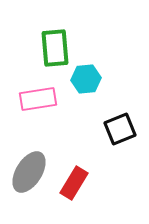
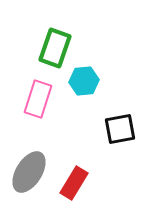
green rectangle: rotated 24 degrees clockwise
cyan hexagon: moved 2 px left, 2 px down
pink rectangle: rotated 63 degrees counterclockwise
black square: rotated 12 degrees clockwise
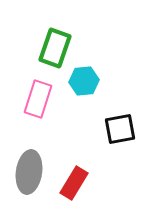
gray ellipse: rotated 24 degrees counterclockwise
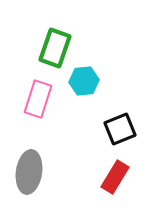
black square: rotated 12 degrees counterclockwise
red rectangle: moved 41 px right, 6 px up
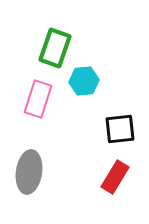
black square: rotated 16 degrees clockwise
